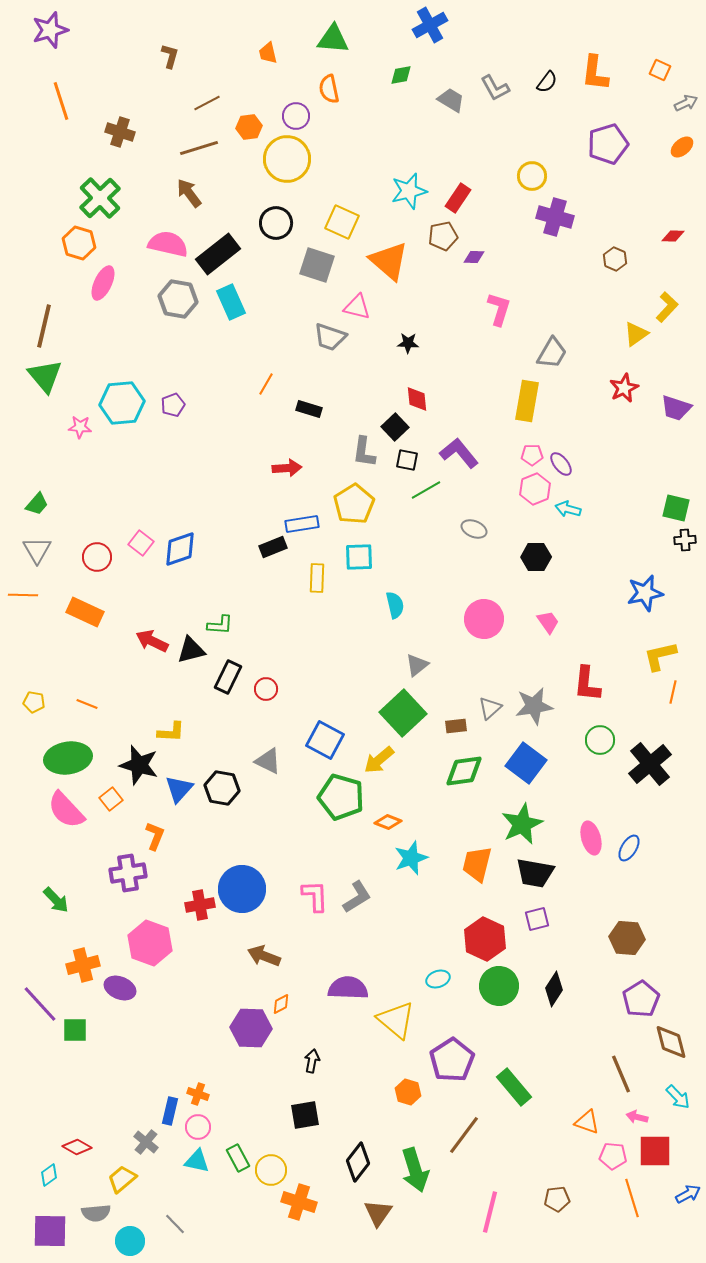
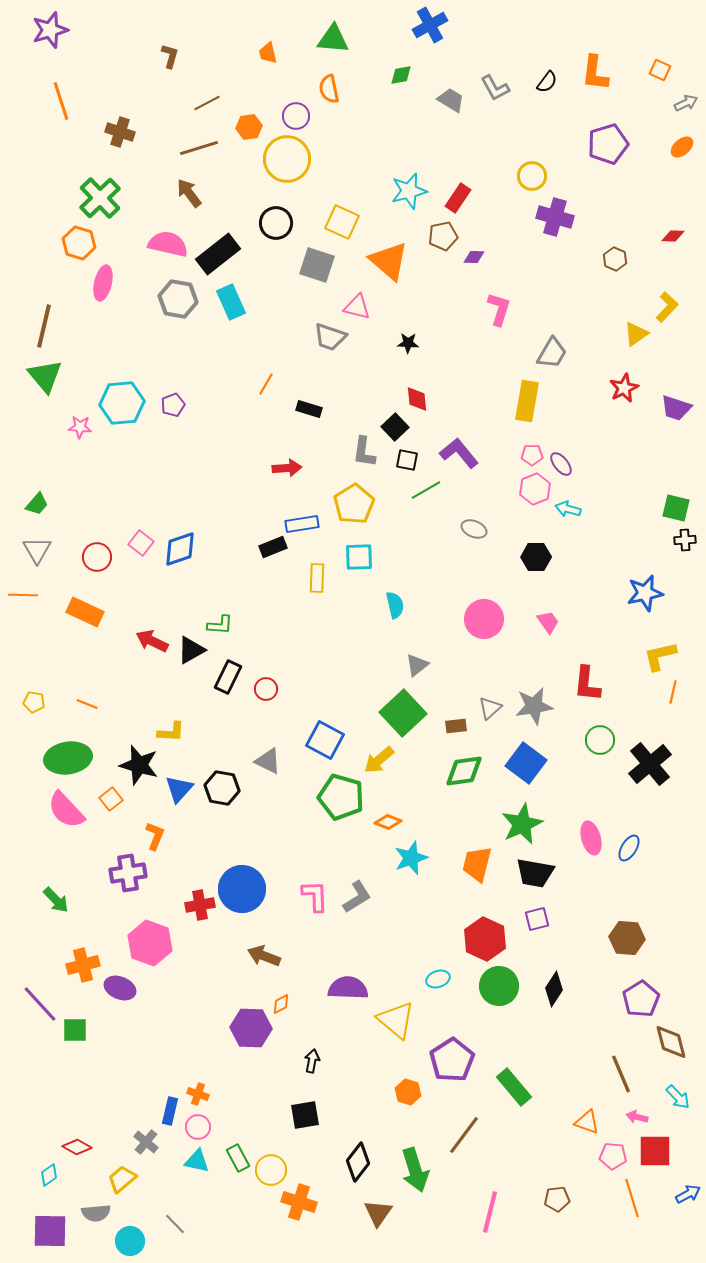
pink ellipse at (103, 283): rotated 12 degrees counterclockwise
black triangle at (191, 650): rotated 16 degrees counterclockwise
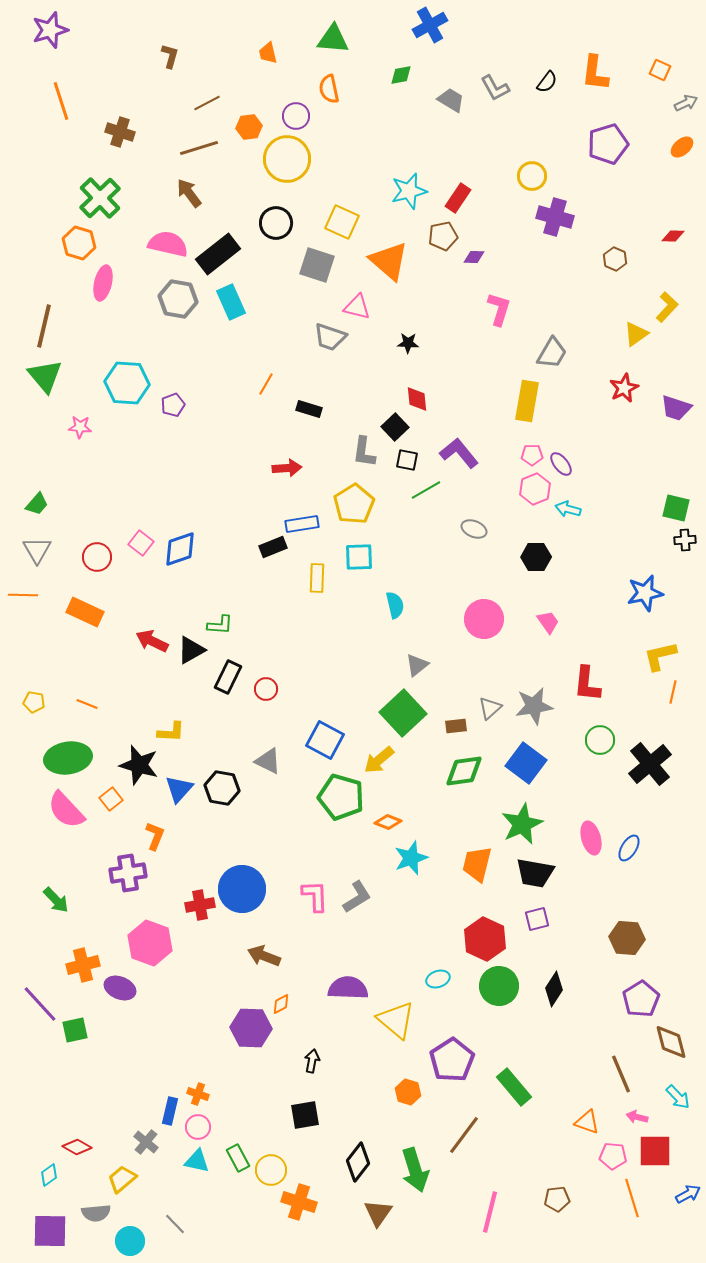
cyan hexagon at (122, 403): moved 5 px right, 20 px up; rotated 9 degrees clockwise
green square at (75, 1030): rotated 12 degrees counterclockwise
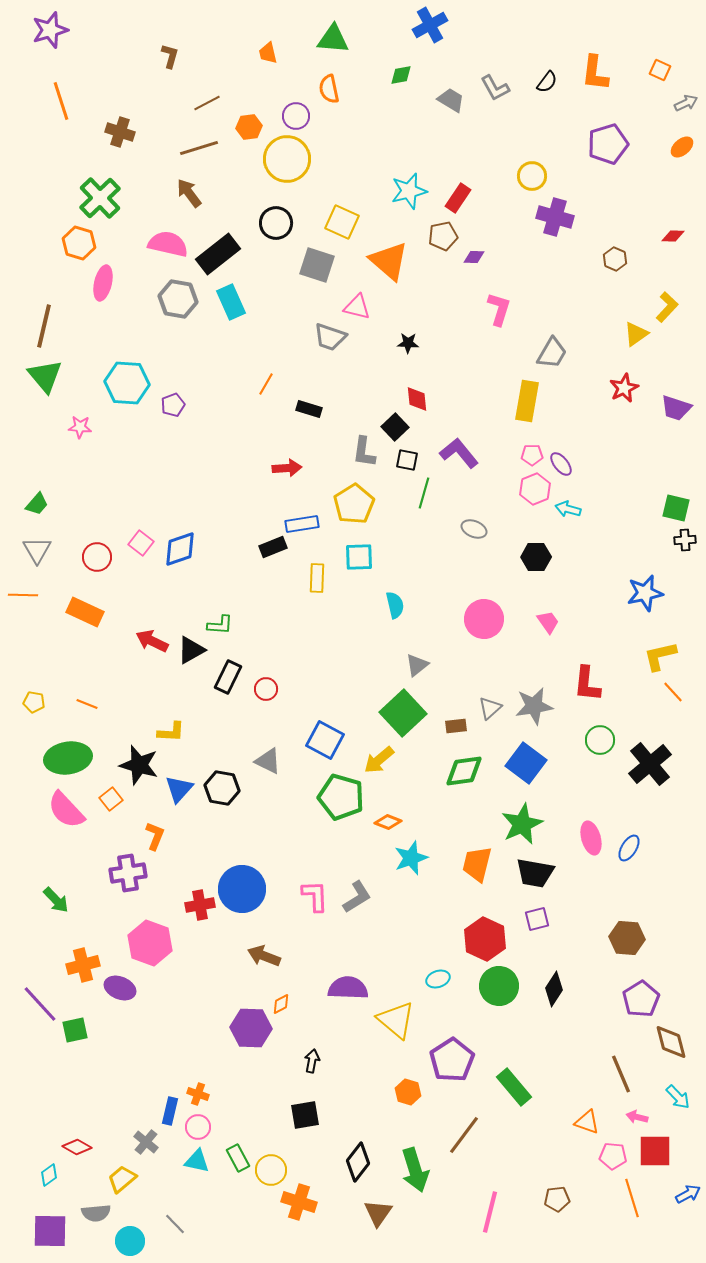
green line at (426, 490): moved 2 px left, 3 px down; rotated 44 degrees counterclockwise
orange line at (673, 692): rotated 55 degrees counterclockwise
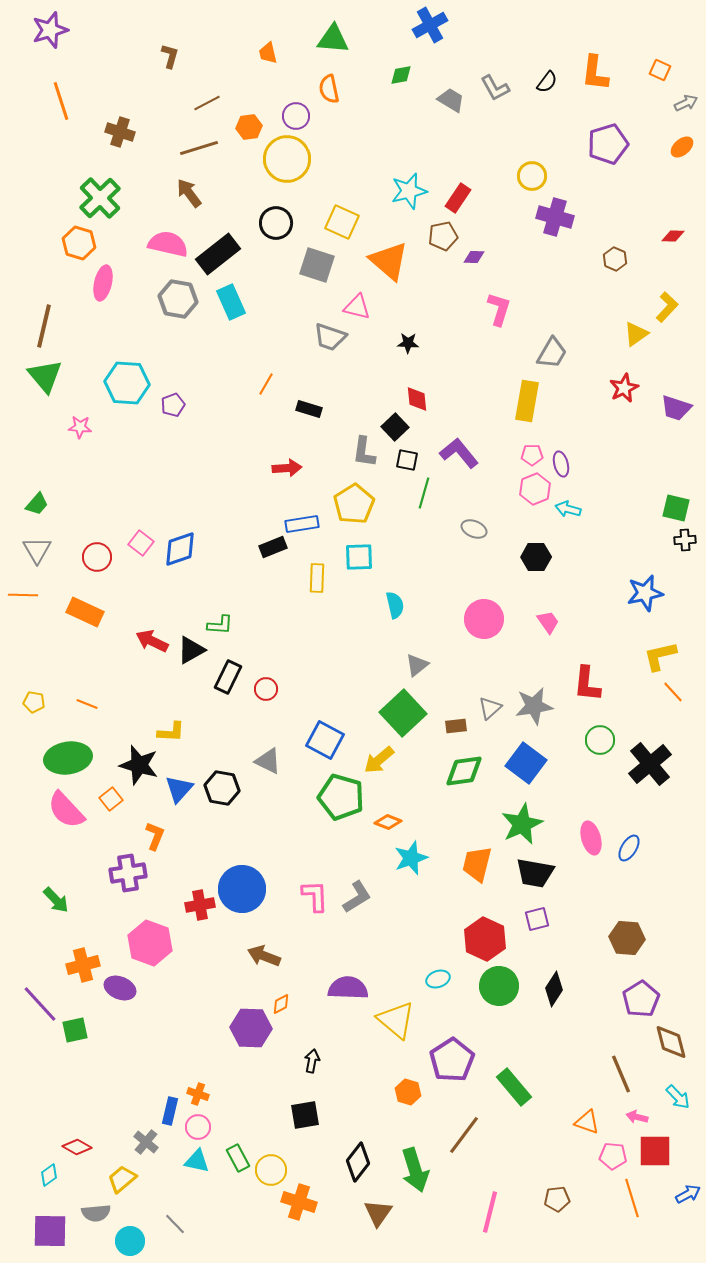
purple ellipse at (561, 464): rotated 25 degrees clockwise
